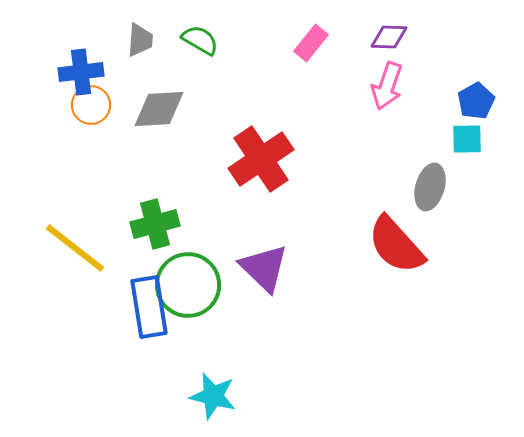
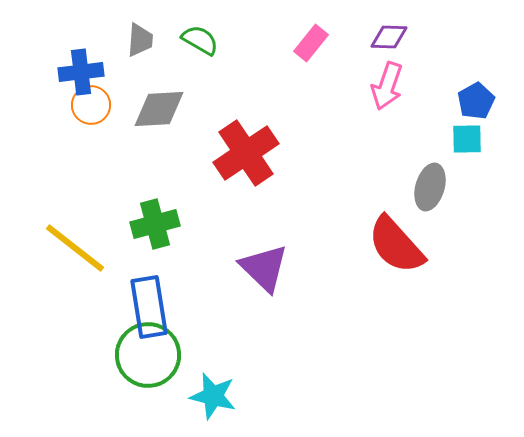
red cross: moved 15 px left, 6 px up
green circle: moved 40 px left, 70 px down
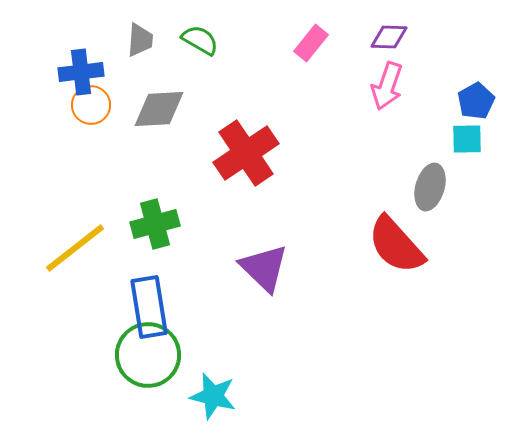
yellow line: rotated 76 degrees counterclockwise
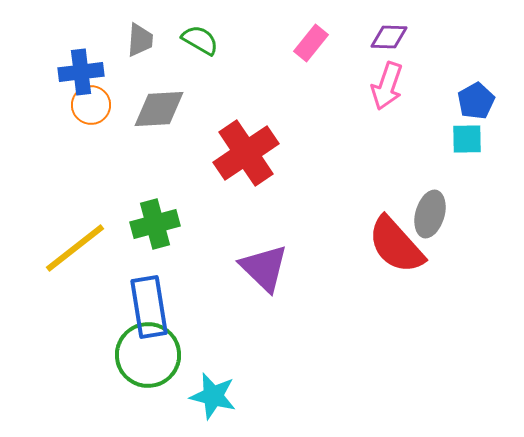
gray ellipse: moved 27 px down
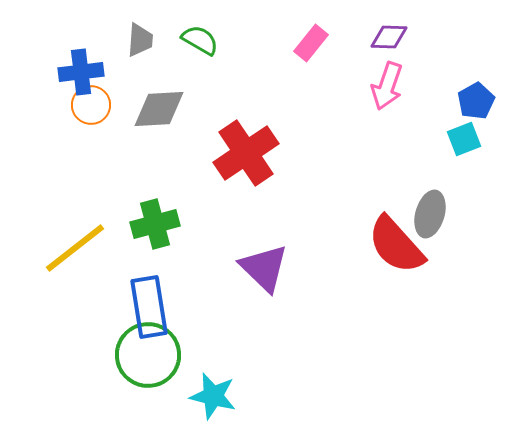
cyan square: moved 3 px left; rotated 20 degrees counterclockwise
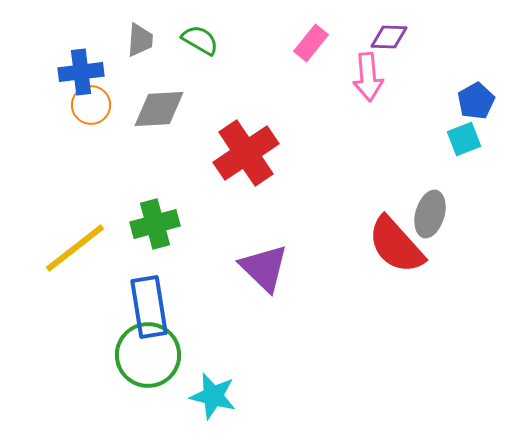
pink arrow: moved 19 px left, 9 px up; rotated 24 degrees counterclockwise
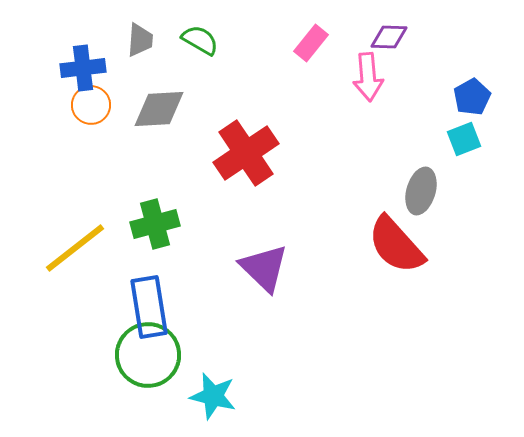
blue cross: moved 2 px right, 4 px up
blue pentagon: moved 4 px left, 4 px up
gray ellipse: moved 9 px left, 23 px up
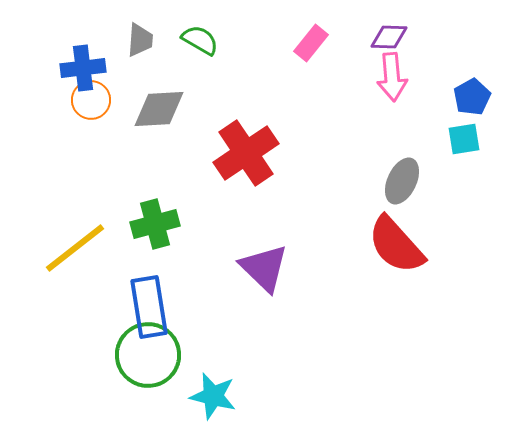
pink arrow: moved 24 px right
orange circle: moved 5 px up
cyan square: rotated 12 degrees clockwise
gray ellipse: moved 19 px left, 10 px up; rotated 9 degrees clockwise
